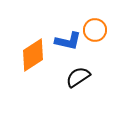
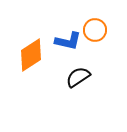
orange diamond: moved 2 px left
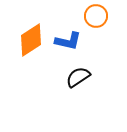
orange circle: moved 1 px right, 14 px up
orange diamond: moved 15 px up
